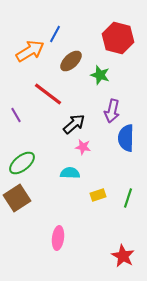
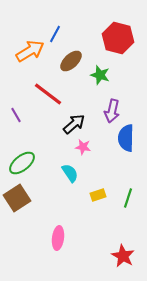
cyan semicircle: rotated 54 degrees clockwise
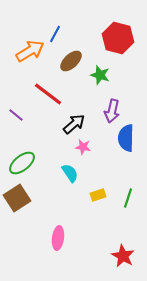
purple line: rotated 21 degrees counterclockwise
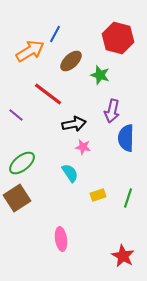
black arrow: rotated 30 degrees clockwise
pink ellipse: moved 3 px right, 1 px down; rotated 15 degrees counterclockwise
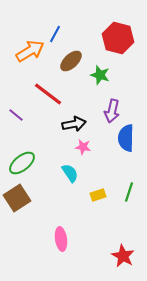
green line: moved 1 px right, 6 px up
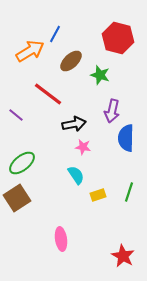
cyan semicircle: moved 6 px right, 2 px down
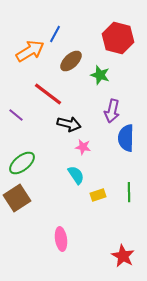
black arrow: moved 5 px left; rotated 25 degrees clockwise
green line: rotated 18 degrees counterclockwise
